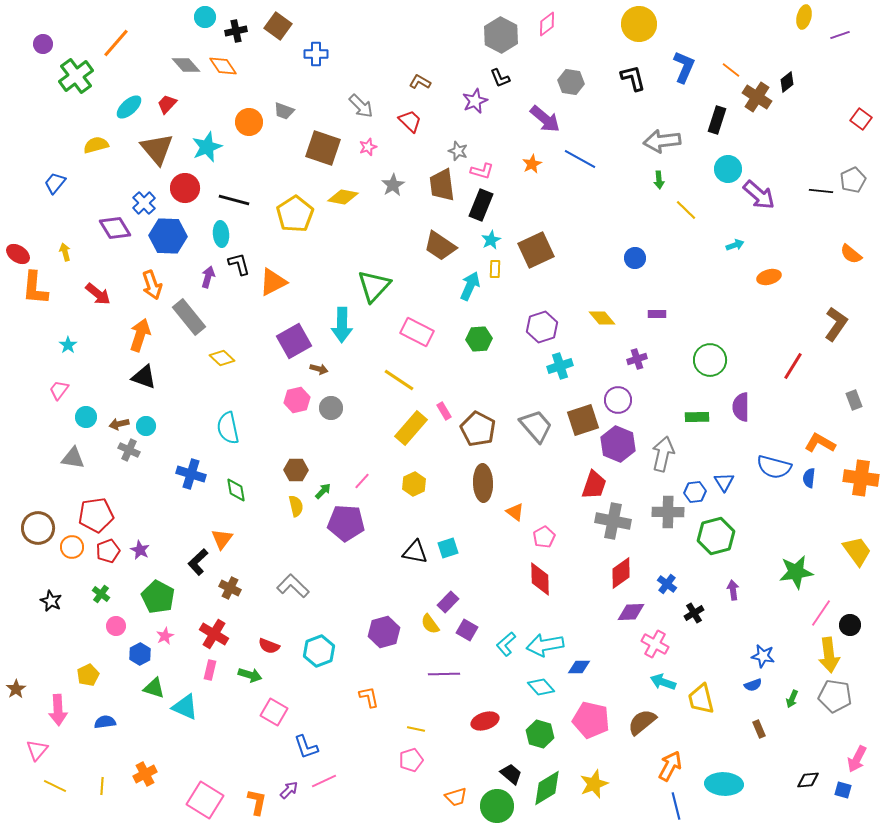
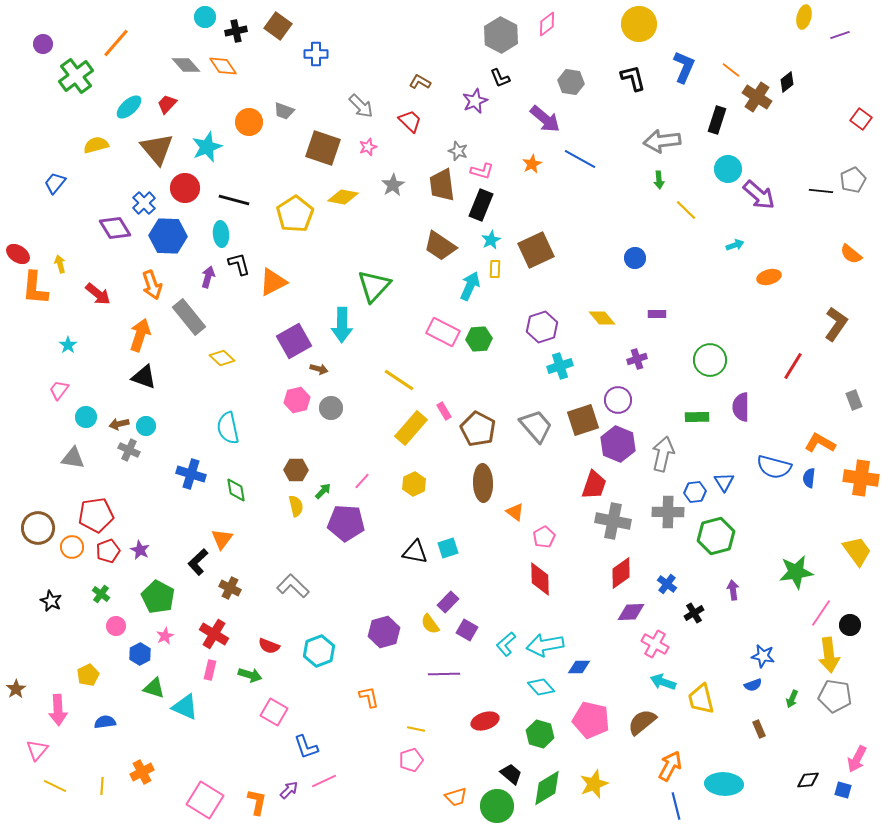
yellow arrow at (65, 252): moved 5 px left, 12 px down
pink rectangle at (417, 332): moved 26 px right
orange cross at (145, 774): moved 3 px left, 2 px up
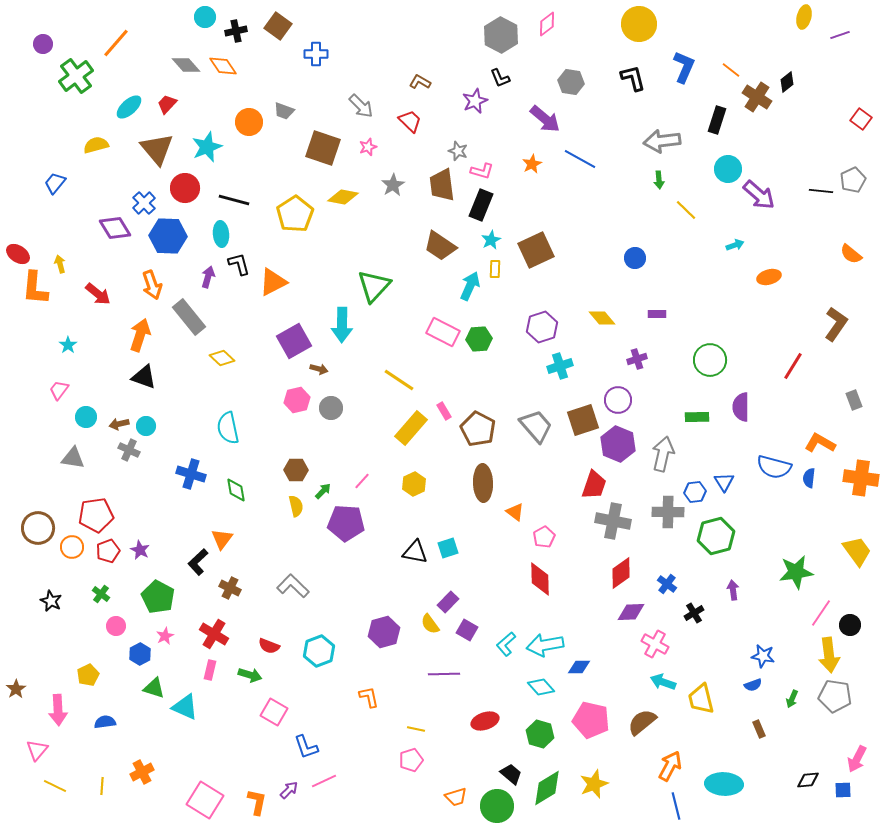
blue square at (843, 790): rotated 18 degrees counterclockwise
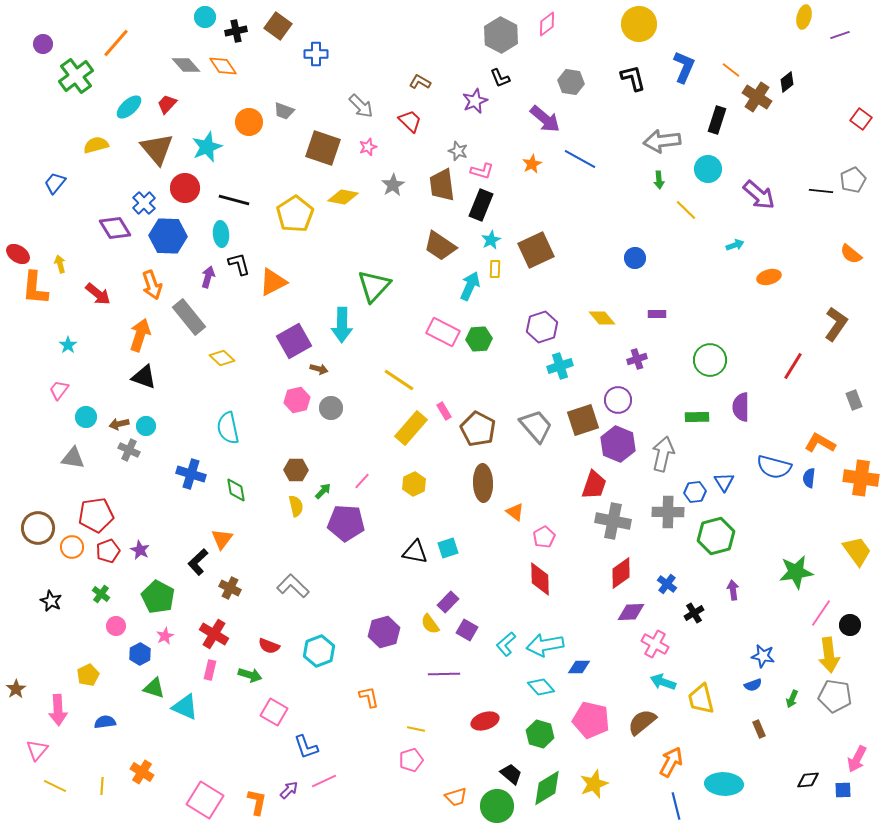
cyan circle at (728, 169): moved 20 px left
orange arrow at (670, 766): moved 1 px right, 4 px up
orange cross at (142, 772): rotated 30 degrees counterclockwise
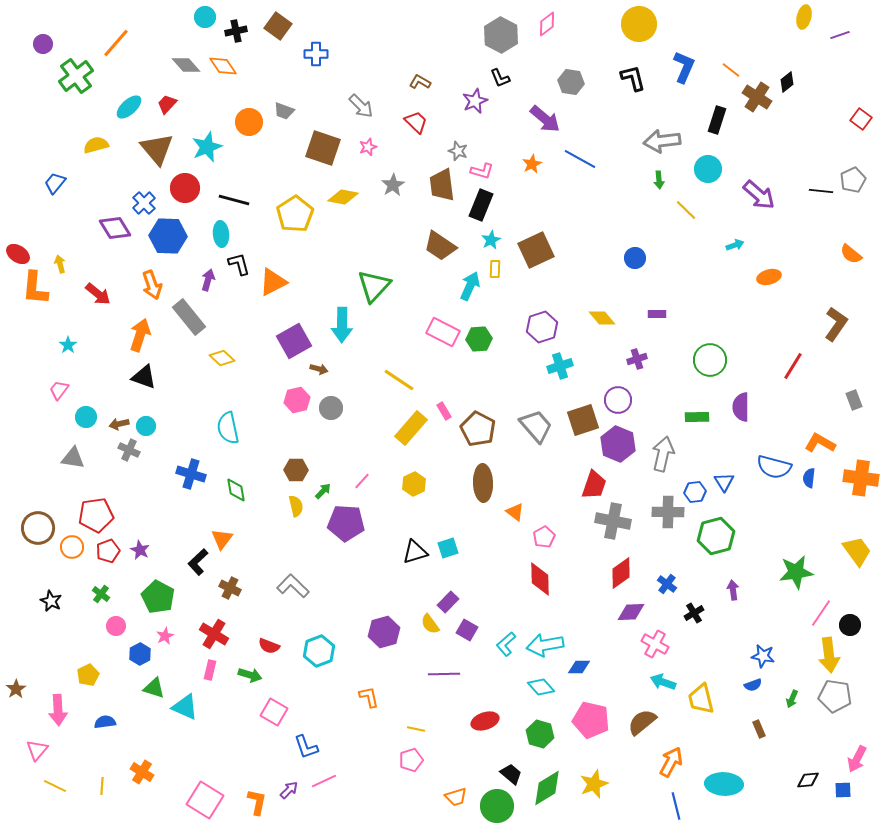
red trapezoid at (410, 121): moved 6 px right, 1 px down
purple arrow at (208, 277): moved 3 px down
black triangle at (415, 552): rotated 28 degrees counterclockwise
